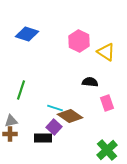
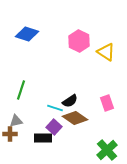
black semicircle: moved 20 px left, 19 px down; rotated 140 degrees clockwise
brown diamond: moved 5 px right, 2 px down
gray triangle: moved 5 px right
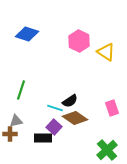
pink rectangle: moved 5 px right, 5 px down
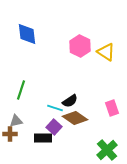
blue diamond: rotated 65 degrees clockwise
pink hexagon: moved 1 px right, 5 px down
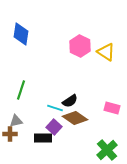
blue diamond: moved 6 px left; rotated 15 degrees clockwise
pink rectangle: rotated 56 degrees counterclockwise
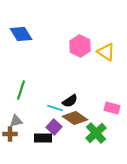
blue diamond: rotated 40 degrees counterclockwise
green cross: moved 11 px left, 17 px up
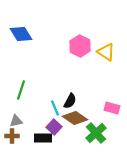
black semicircle: rotated 28 degrees counterclockwise
cyan line: rotated 49 degrees clockwise
brown cross: moved 2 px right, 2 px down
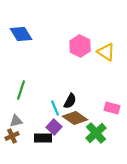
brown cross: rotated 24 degrees counterclockwise
